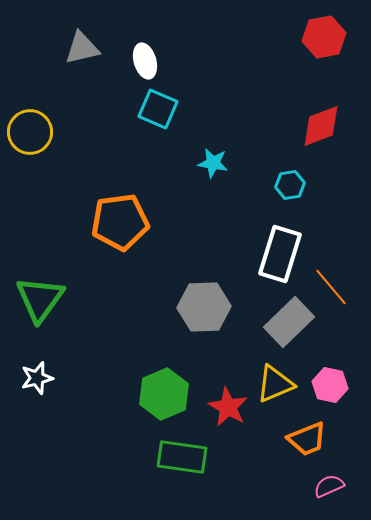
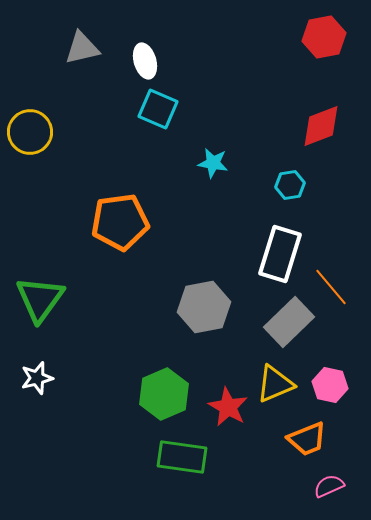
gray hexagon: rotated 9 degrees counterclockwise
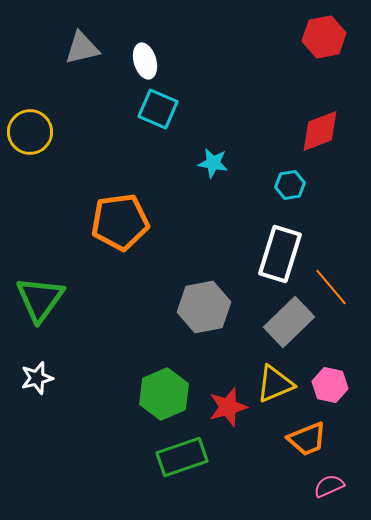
red diamond: moved 1 px left, 5 px down
red star: rotated 27 degrees clockwise
green rectangle: rotated 27 degrees counterclockwise
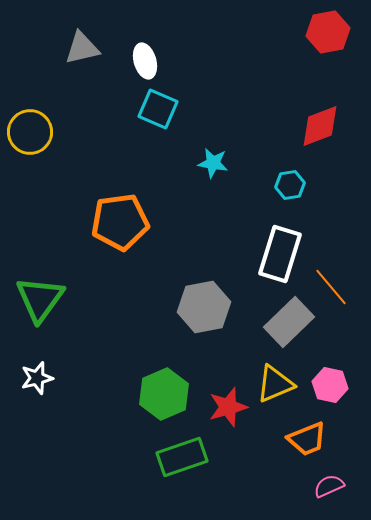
red hexagon: moved 4 px right, 5 px up
red diamond: moved 5 px up
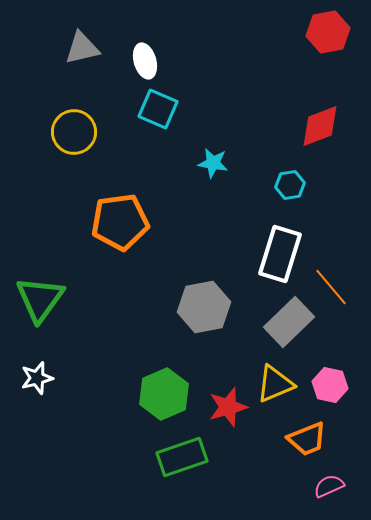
yellow circle: moved 44 px right
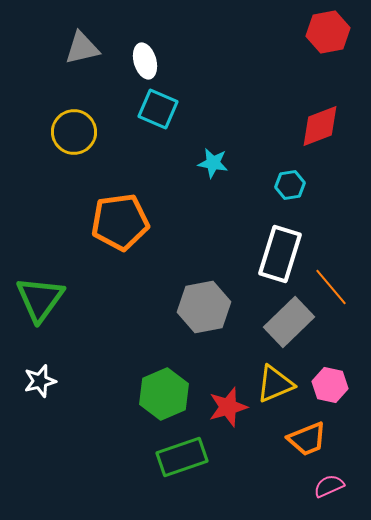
white star: moved 3 px right, 3 px down
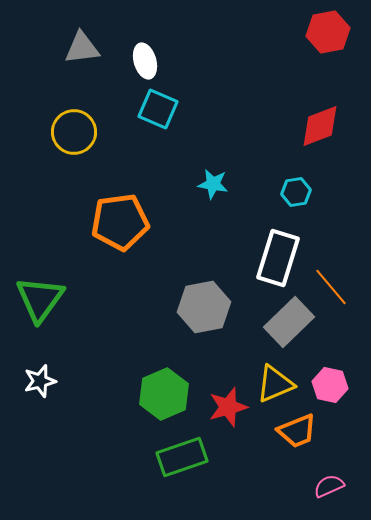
gray triangle: rotated 6 degrees clockwise
cyan star: moved 21 px down
cyan hexagon: moved 6 px right, 7 px down
white rectangle: moved 2 px left, 4 px down
orange trapezoid: moved 10 px left, 8 px up
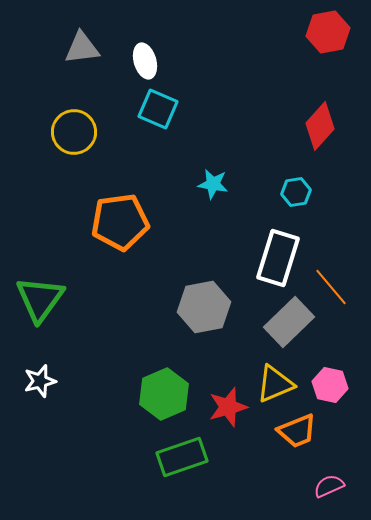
red diamond: rotated 27 degrees counterclockwise
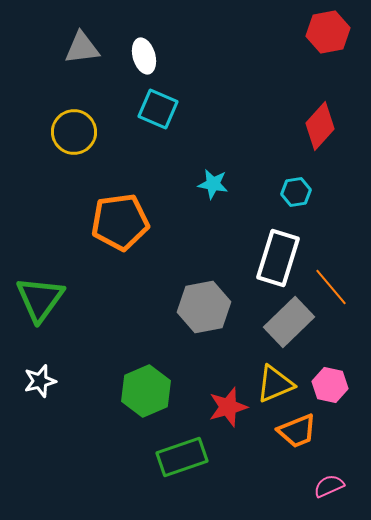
white ellipse: moved 1 px left, 5 px up
green hexagon: moved 18 px left, 3 px up
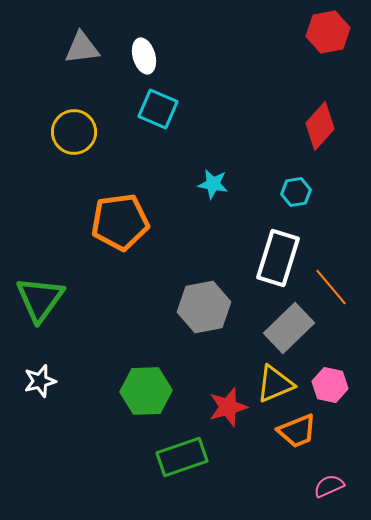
gray rectangle: moved 6 px down
green hexagon: rotated 21 degrees clockwise
